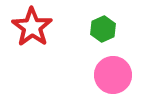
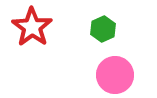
pink circle: moved 2 px right
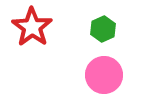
pink circle: moved 11 px left
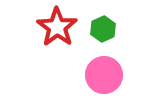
red star: moved 25 px right
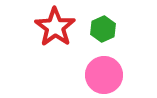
red star: moved 2 px left
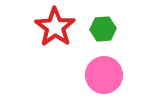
green hexagon: rotated 20 degrees clockwise
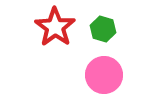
green hexagon: rotated 20 degrees clockwise
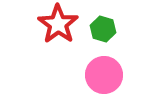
red star: moved 3 px right, 3 px up
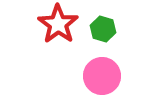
pink circle: moved 2 px left, 1 px down
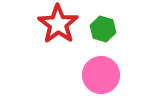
pink circle: moved 1 px left, 1 px up
